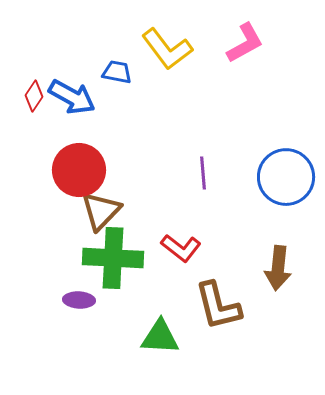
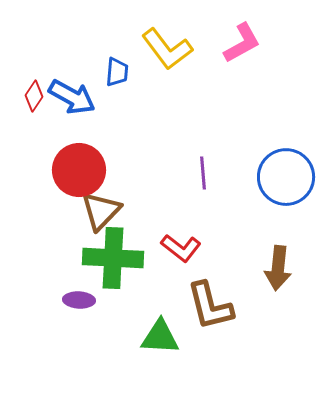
pink L-shape: moved 3 px left
blue trapezoid: rotated 84 degrees clockwise
brown L-shape: moved 8 px left
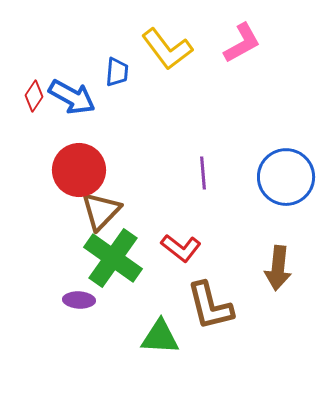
green cross: rotated 32 degrees clockwise
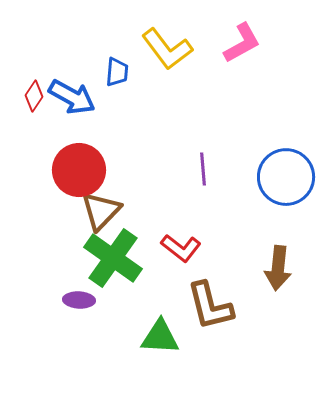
purple line: moved 4 px up
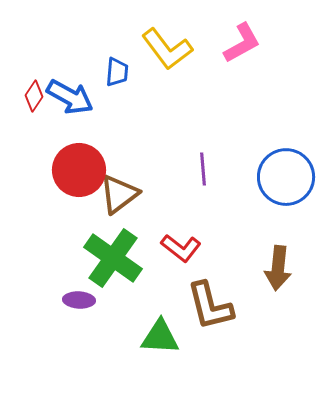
blue arrow: moved 2 px left
brown triangle: moved 18 px right, 17 px up; rotated 9 degrees clockwise
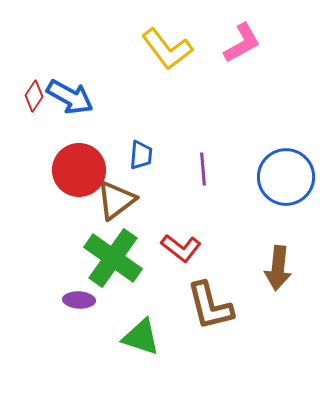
blue trapezoid: moved 24 px right, 83 px down
brown triangle: moved 3 px left, 6 px down
green triangle: moved 19 px left; rotated 15 degrees clockwise
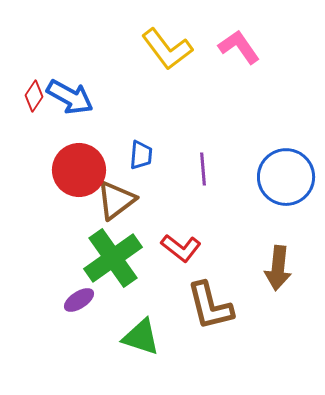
pink L-shape: moved 3 px left, 4 px down; rotated 96 degrees counterclockwise
green cross: rotated 20 degrees clockwise
purple ellipse: rotated 36 degrees counterclockwise
